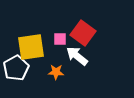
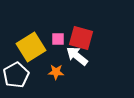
red square: moved 2 px left, 5 px down; rotated 20 degrees counterclockwise
pink square: moved 2 px left
yellow square: rotated 24 degrees counterclockwise
white pentagon: moved 7 px down
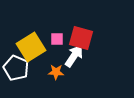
pink square: moved 1 px left
white arrow: moved 3 px left; rotated 85 degrees clockwise
white pentagon: moved 7 px up; rotated 20 degrees counterclockwise
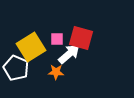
white arrow: moved 5 px left, 2 px up; rotated 15 degrees clockwise
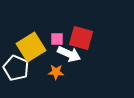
white arrow: rotated 65 degrees clockwise
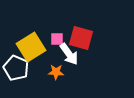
white arrow: rotated 30 degrees clockwise
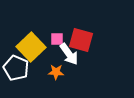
red square: moved 2 px down
yellow square: rotated 12 degrees counterclockwise
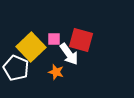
pink square: moved 3 px left
orange star: rotated 14 degrees clockwise
